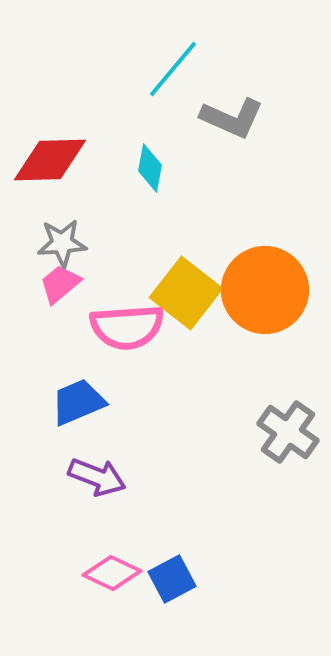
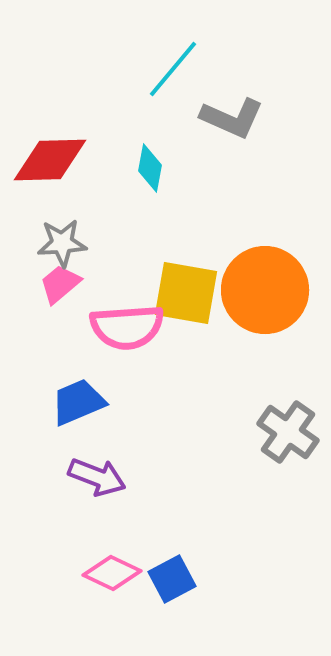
yellow square: rotated 28 degrees counterclockwise
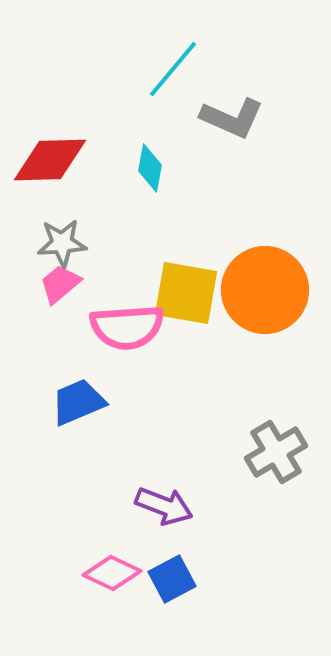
gray cross: moved 12 px left, 20 px down; rotated 24 degrees clockwise
purple arrow: moved 67 px right, 29 px down
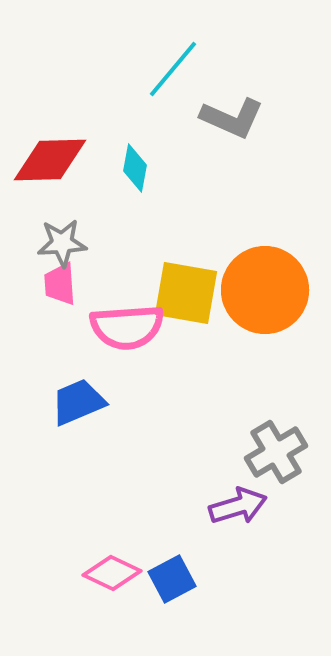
cyan diamond: moved 15 px left
pink trapezoid: rotated 54 degrees counterclockwise
purple arrow: moved 74 px right; rotated 38 degrees counterclockwise
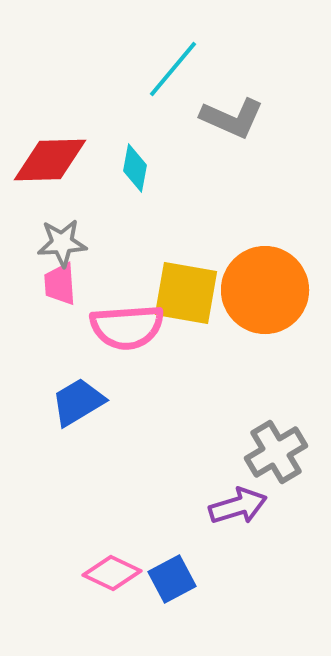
blue trapezoid: rotated 8 degrees counterclockwise
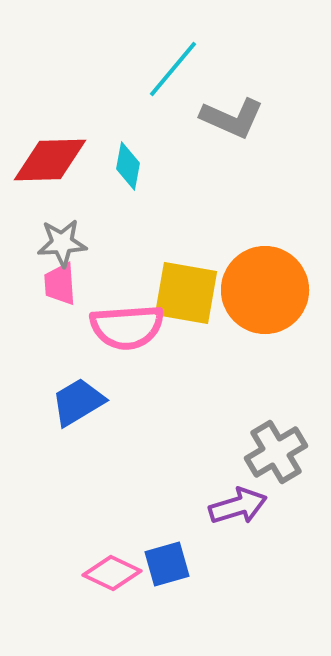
cyan diamond: moved 7 px left, 2 px up
blue square: moved 5 px left, 15 px up; rotated 12 degrees clockwise
